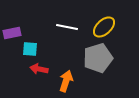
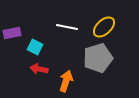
cyan square: moved 5 px right, 2 px up; rotated 21 degrees clockwise
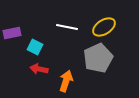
yellow ellipse: rotated 10 degrees clockwise
gray pentagon: rotated 8 degrees counterclockwise
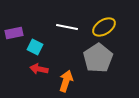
purple rectangle: moved 2 px right
gray pentagon: rotated 8 degrees counterclockwise
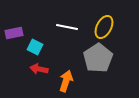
yellow ellipse: rotated 30 degrees counterclockwise
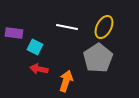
purple rectangle: rotated 18 degrees clockwise
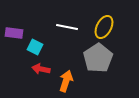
red arrow: moved 2 px right
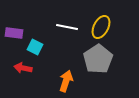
yellow ellipse: moved 3 px left
gray pentagon: moved 1 px down
red arrow: moved 18 px left, 1 px up
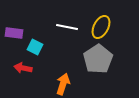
orange arrow: moved 3 px left, 3 px down
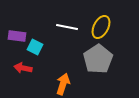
purple rectangle: moved 3 px right, 3 px down
